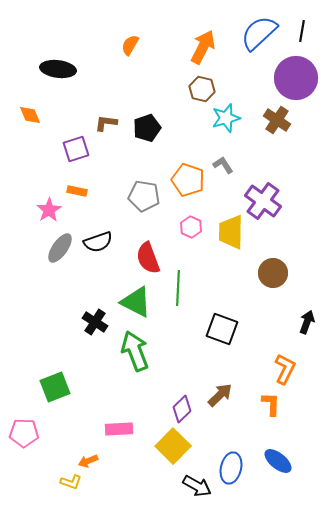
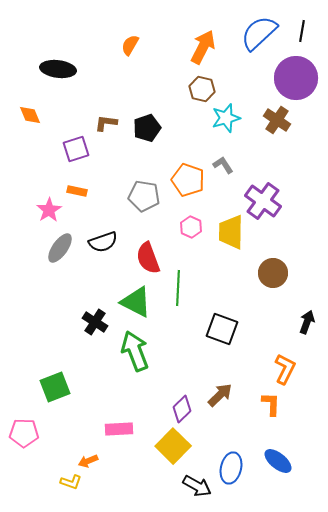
black semicircle at (98, 242): moved 5 px right
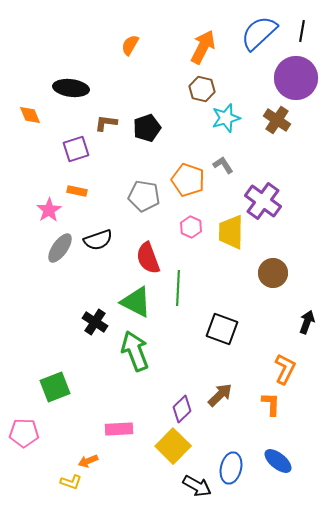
black ellipse at (58, 69): moved 13 px right, 19 px down
black semicircle at (103, 242): moved 5 px left, 2 px up
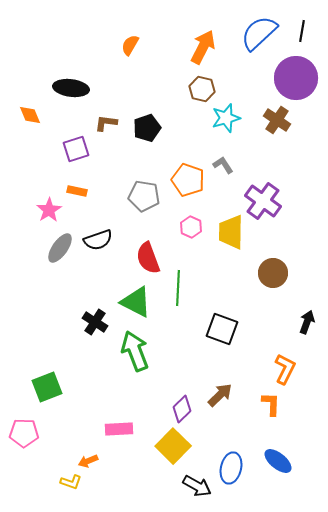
green square at (55, 387): moved 8 px left
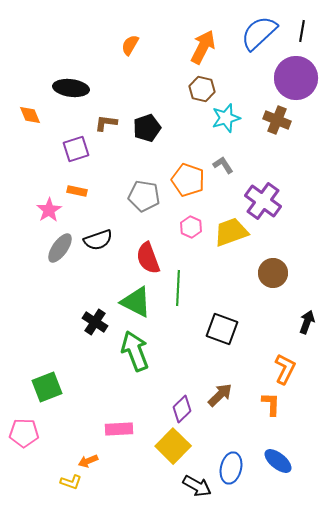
brown cross at (277, 120): rotated 12 degrees counterclockwise
yellow trapezoid at (231, 232): rotated 69 degrees clockwise
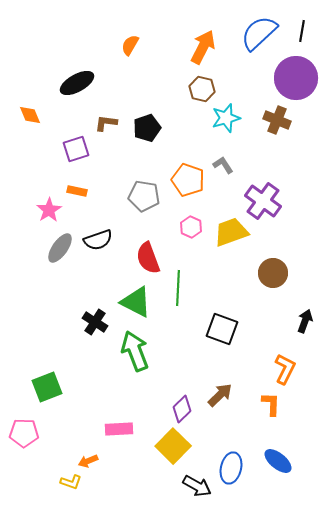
black ellipse at (71, 88): moved 6 px right, 5 px up; rotated 36 degrees counterclockwise
black arrow at (307, 322): moved 2 px left, 1 px up
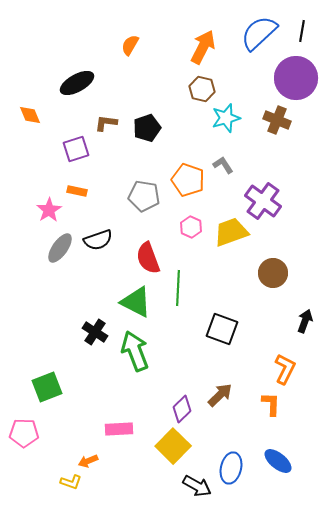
black cross at (95, 322): moved 10 px down
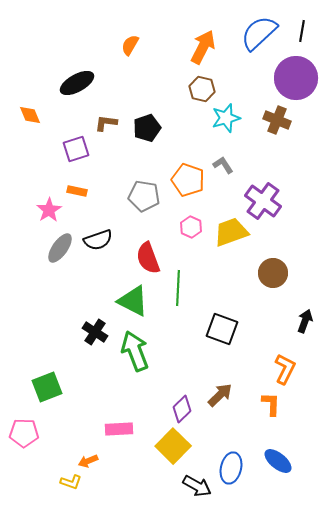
green triangle at (136, 302): moved 3 px left, 1 px up
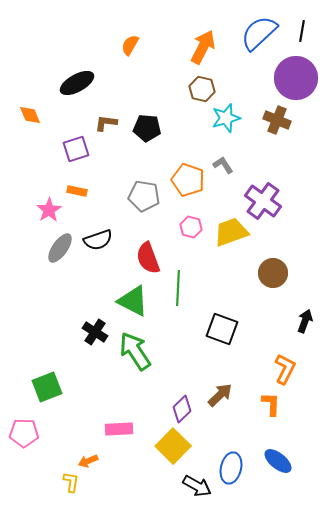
black pentagon at (147, 128): rotated 24 degrees clockwise
pink hexagon at (191, 227): rotated 10 degrees counterclockwise
green arrow at (135, 351): rotated 12 degrees counterclockwise
yellow L-shape at (71, 482): rotated 100 degrees counterclockwise
